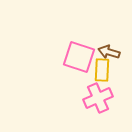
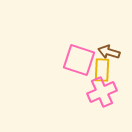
pink square: moved 3 px down
pink cross: moved 4 px right, 6 px up
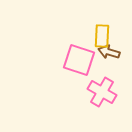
yellow rectangle: moved 34 px up
pink cross: rotated 36 degrees counterclockwise
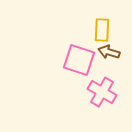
yellow rectangle: moved 6 px up
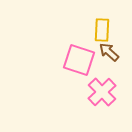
brown arrow: rotated 25 degrees clockwise
pink cross: rotated 16 degrees clockwise
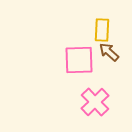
pink square: rotated 20 degrees counterclockwise
pink cross: moved 7 px left, 10 px down
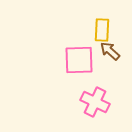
brown arrow: moved 1 px right, 1 px up
pink cross: rotated 20 degrees counterclockwise
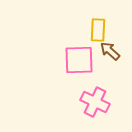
yellow rectangle: moved 4 px left
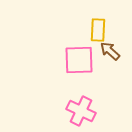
pink cross: moved 14 px left, 9 px down
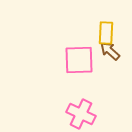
yellow rectangle: moved 8 px right, 3 px down
pink cross: moved 3 px down
